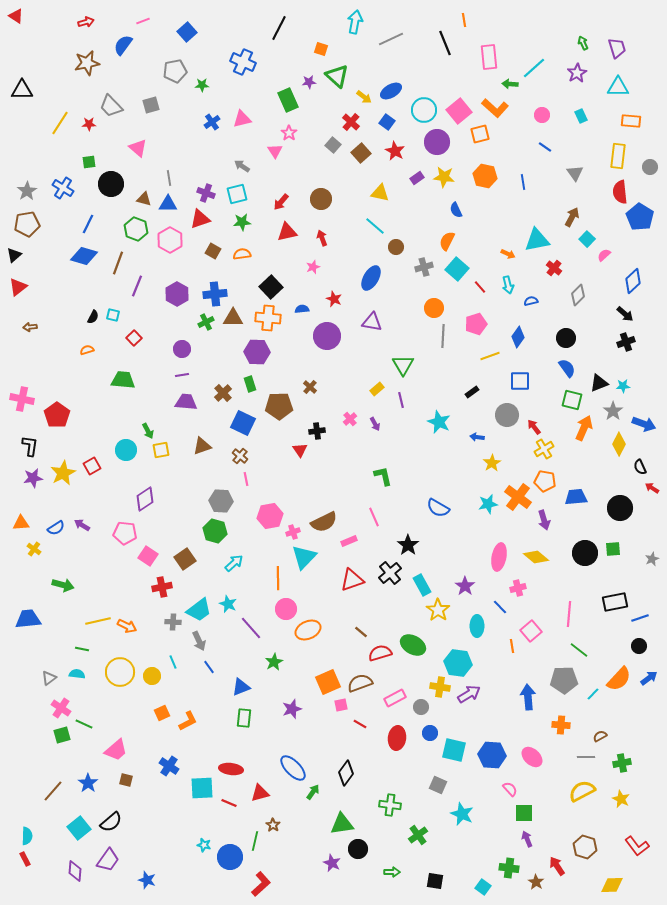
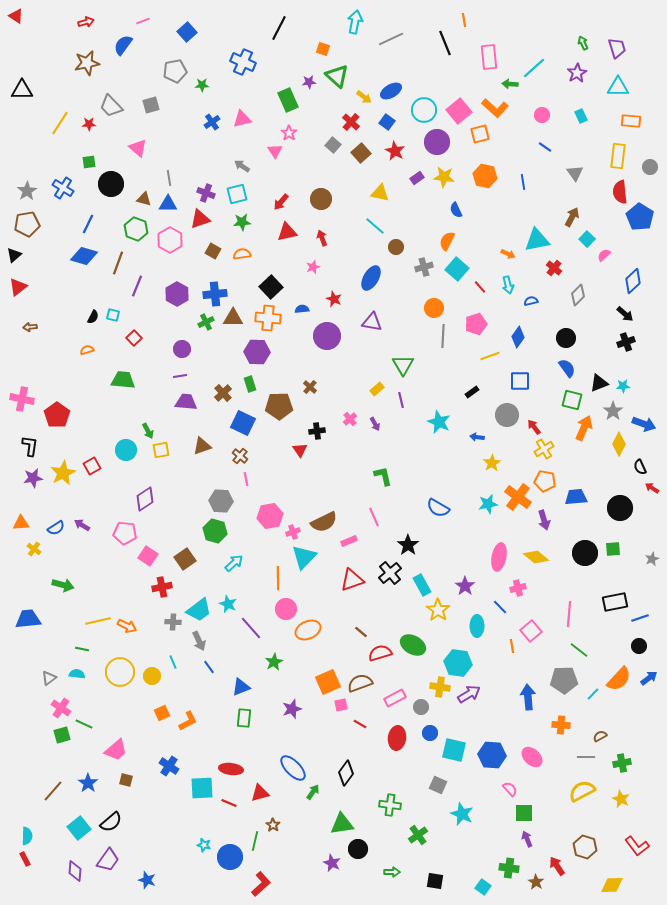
orange square at (321, 49): moved 2 px right
purple line at (182, 375): moved 2 px left, 1 px down
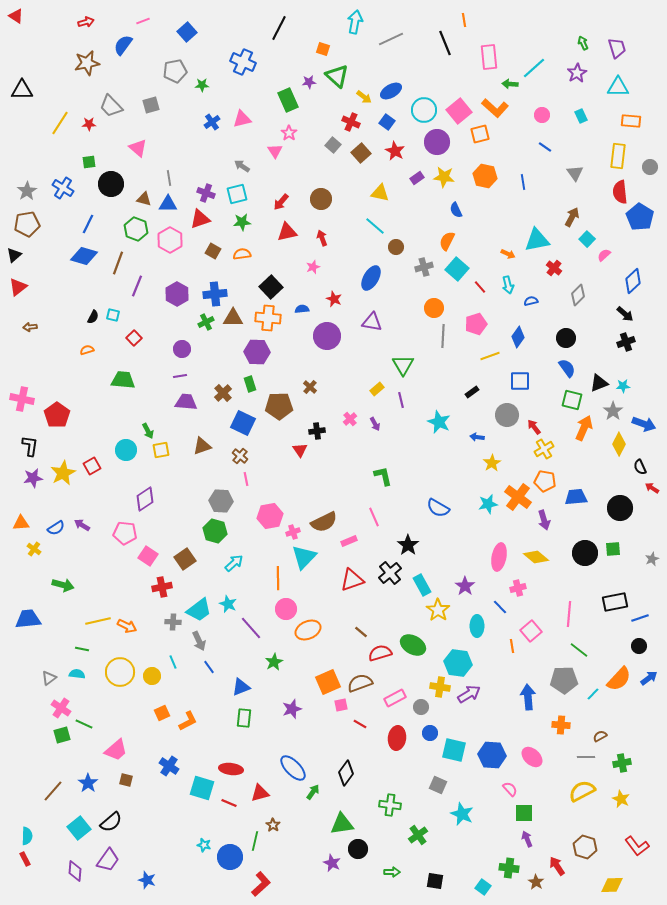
red cross at (351, 122): rotated 18 degrees counterclockwise
cyan square at (202, 788): rotated 20 degrees clockwise
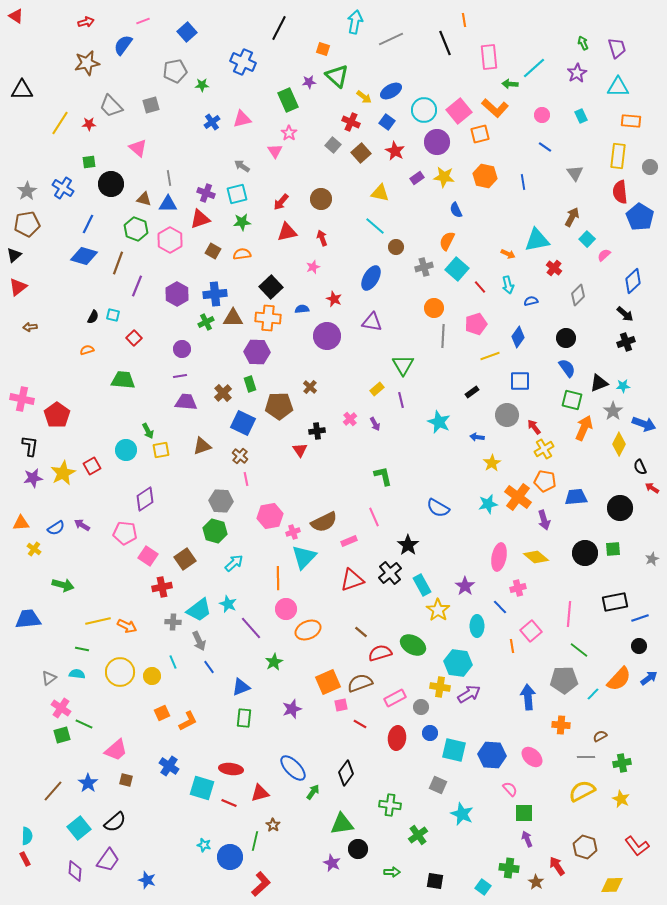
black semicircle at (111, 822): moved 4 px right
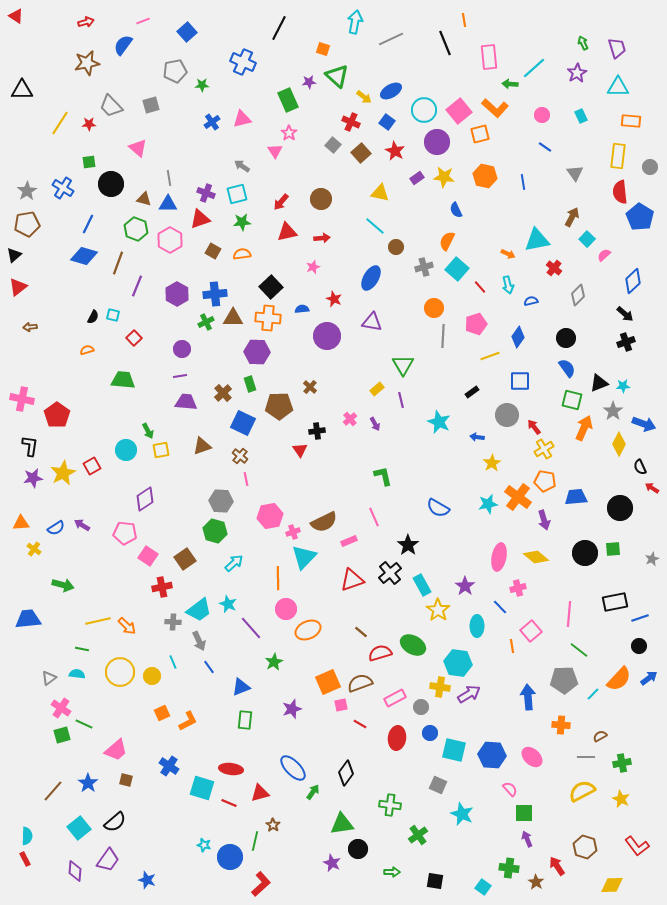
red arrow at (322, 238): rotated 105 degrees clockwise
orange arrow at (127, 626): rotated 18 degrees clockwise
green rectangle at (244, 718): moved 1 px right, 2 px down
